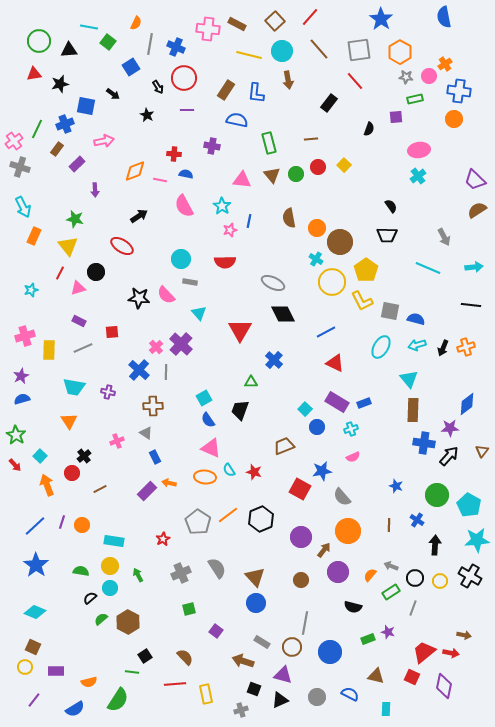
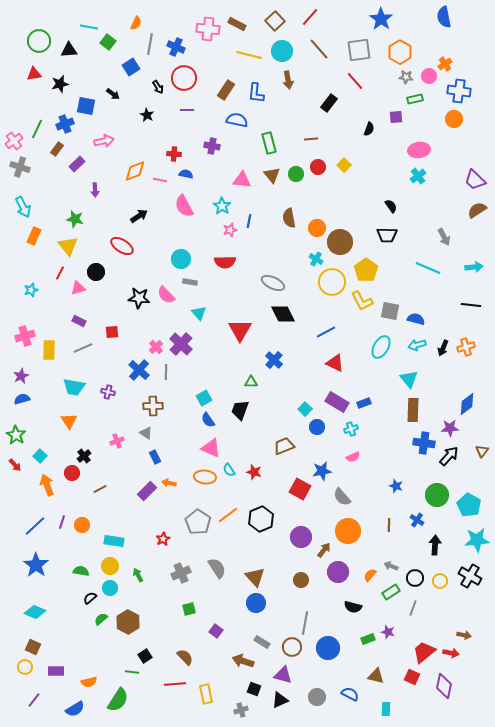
blue circle at (330, 652): moved 2 px left, 4 px up
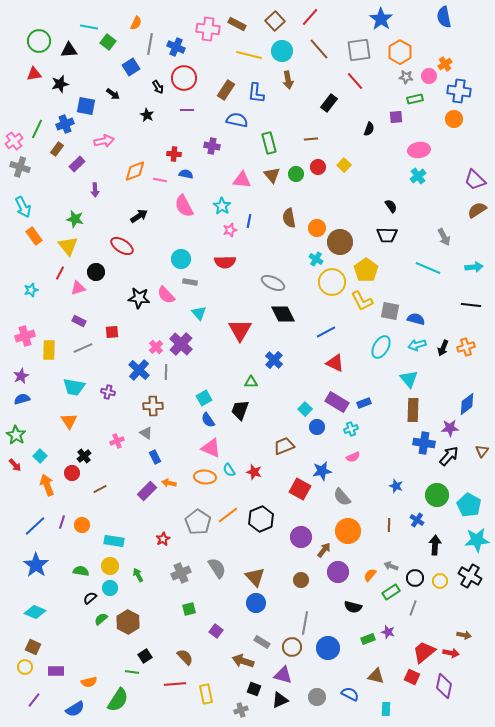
orange rectangle at (34, 236): rotated 60 degrees counterclockwise
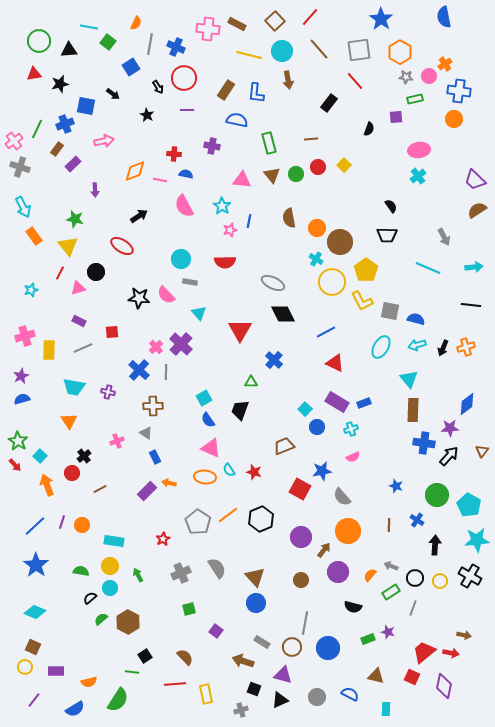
purple rectangle at (77, 164): moved 4 px left
green star at (16, 435): moved 2 px right, 6 px down
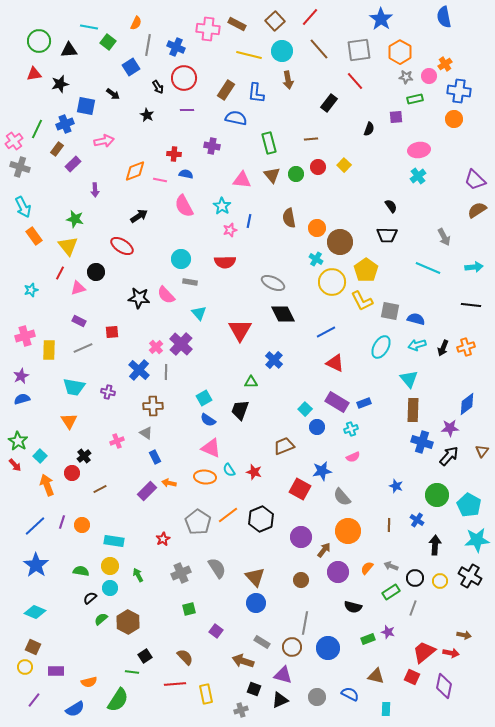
gray line at (150, 44): moved 2 px left, 1 px down
blue semicircle at (237, 120): moved 1 px left, 2 px up
blue semicircle at (208, 420): rotated 21 degrees counterclockwise
blue cross at (424, 443): moved 2 px left, 1 px up; rotated 10 degrees clockwise
orange semicircle at (370, 575): moved 3 px left, 7 px up
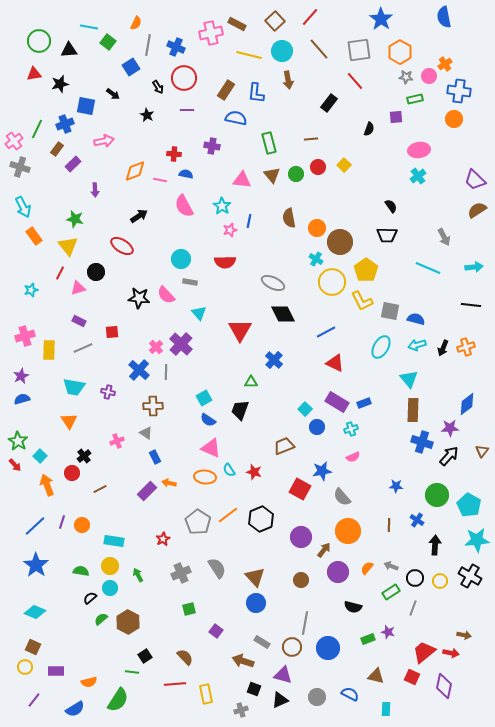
pink cross at (208, 29): moved 3 px right, 4 px down; rotated 20 degrees counterclockwise
blue star at (396, 486): rotated 16 degrees counterclockwise
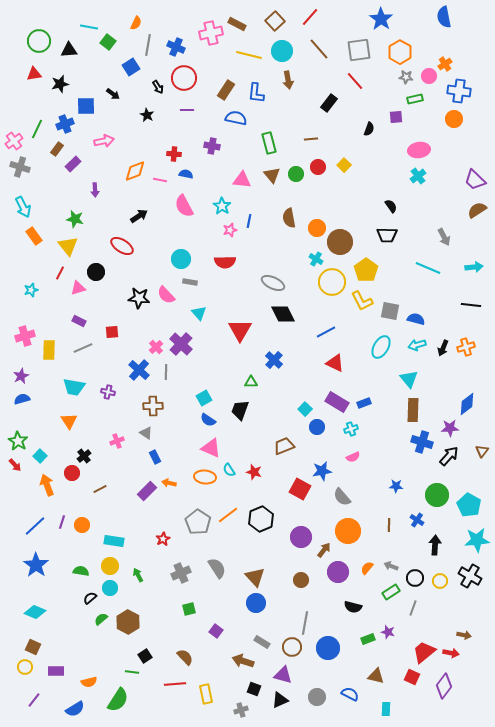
blue square at (86, 106): rotated 12 degrees counterclockwise
purple diamond at (444, 686): rotated 25 degrees clockwise
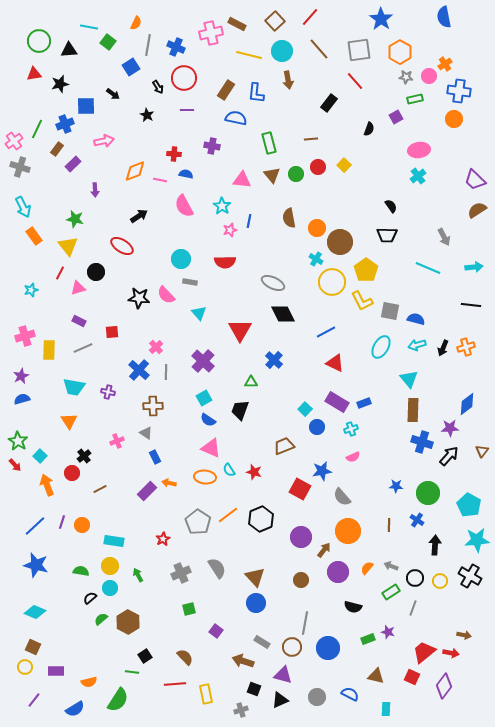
purple square at (396, 117): rotated 24 degrees counterclockwise
purple cross at (181, 344): moved 22 px right, 17 px down
green circle at (437, 495): moved 9 px left, 2 px up
blue star at (36, 565): rotated 20 degrees counterclockwise
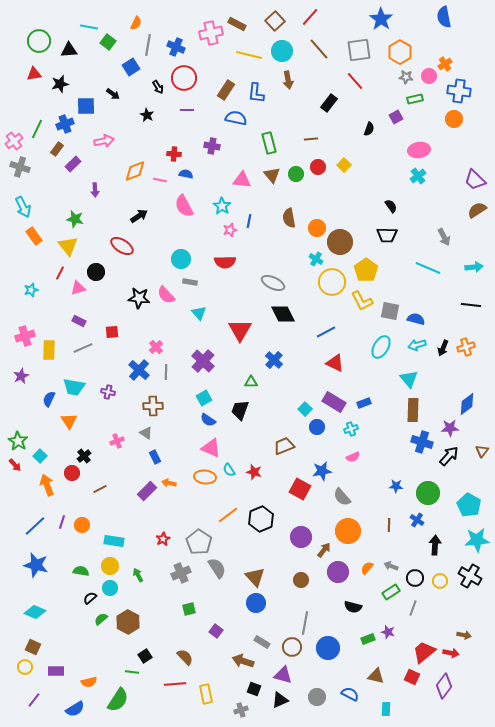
blue semicircle at (22, 399): moved 27 px right; rotated 49 degrees counterclockwise
purple rectangle at (337, 402): moved 3 px left
gray pentagon at (198, 522): moved 1 px right, 20 px down
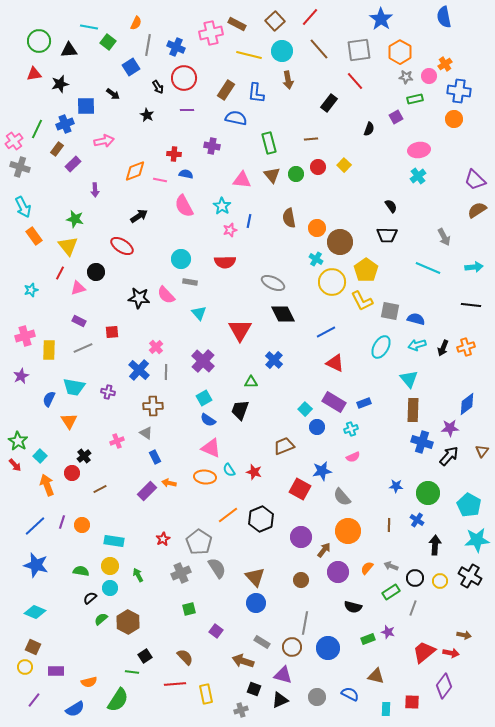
red square at (412, 677): moved 25 px down; rotated 21 degrees counterclockwise
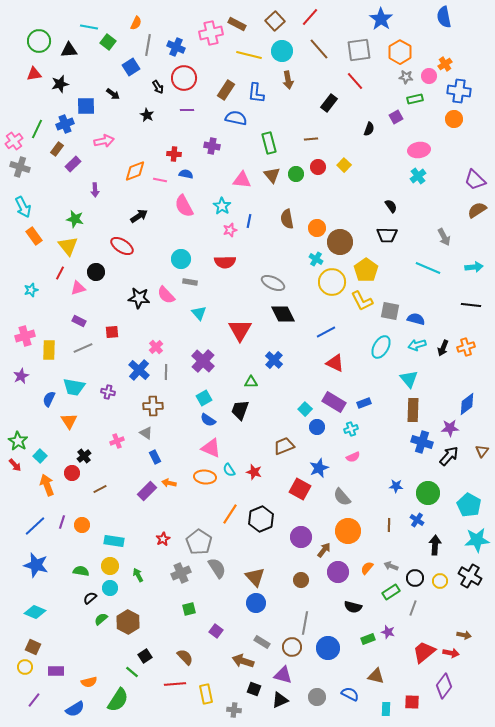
brown semicircle at (289, 218): moved 2 px left, 1 px down
blue star at (322, 471): moved 3 px left, 3 px up; rotated 12 degrees counterclockwise
orange line at (228, 515): moved 2 px right, 1 px up; rotated 20 degrees counterclockwise
green line at (132, 672): rotated 32 degrees clockwise
gray cross at (241, 710): moved 7 px left; rotated 24 degrees clockwise
